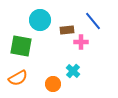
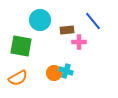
pink cross: moved 2 px left
cyan cross: moved 7 px left; rotated 24 degrees counterclockwise
orange circle: moved 1 px right, 11 px up
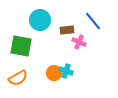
pink cross: rotated 24 degrees clockwise
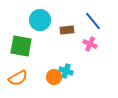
pink cross: moved 11 px right, 2 px down
orange circle: moved 4 px down
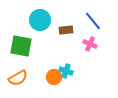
brown rectangle: moved 1 px left
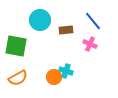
green square: moved 5 px left
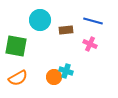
blue line: rotated 36 degrees counterclockwise
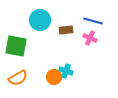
pink cross: moved 6 px up
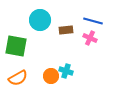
orange circle: moved 3 px left, 1 px up
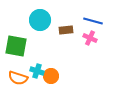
cyan cross: moved 29 px left
orange semicircle: rotated 48 degrees clockwise
